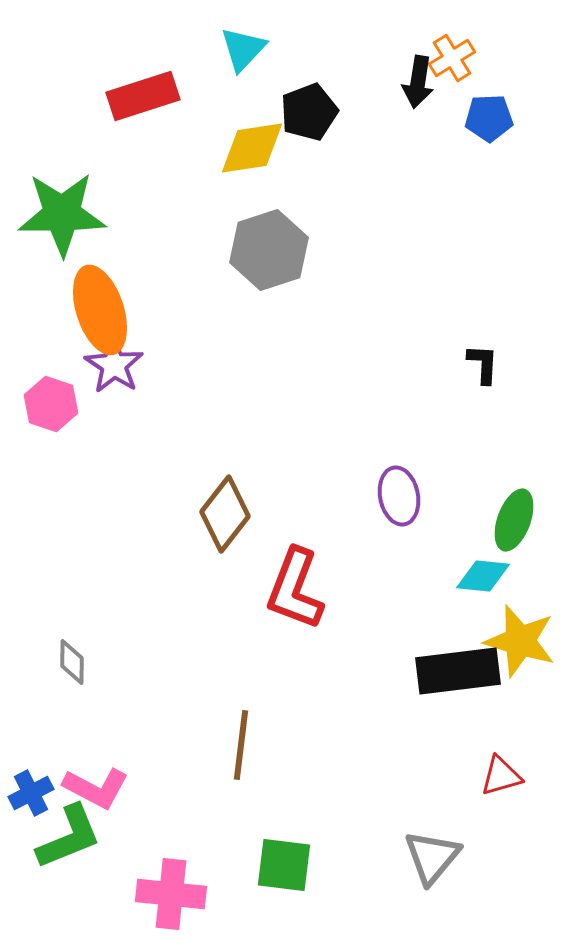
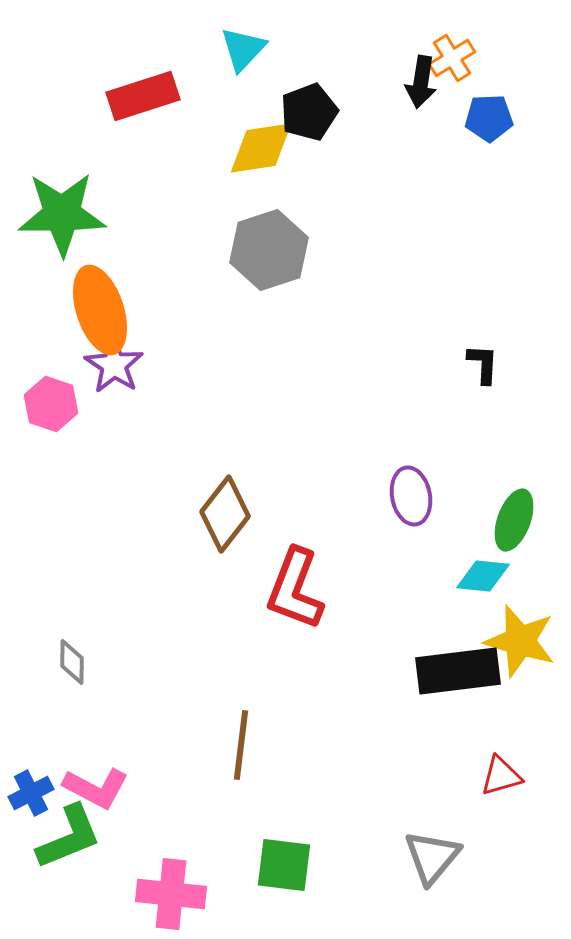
black arrow: moved 3 px right
yellow diamond: moved 9 px right
purple ellipse: moved 12 px right
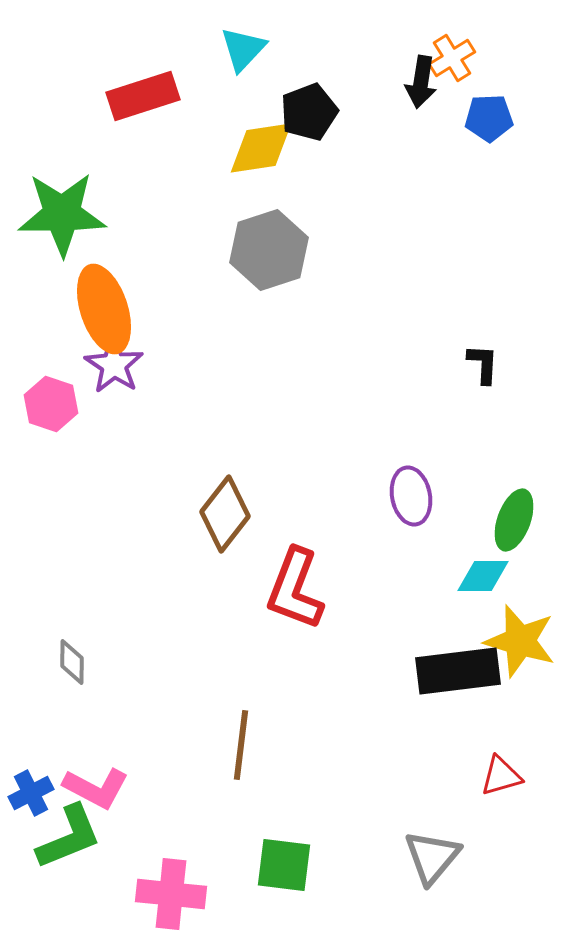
orange ellipse: moved 4 px right, 1 px up
cyan diamond: rotated 6 degrees counterclockwise
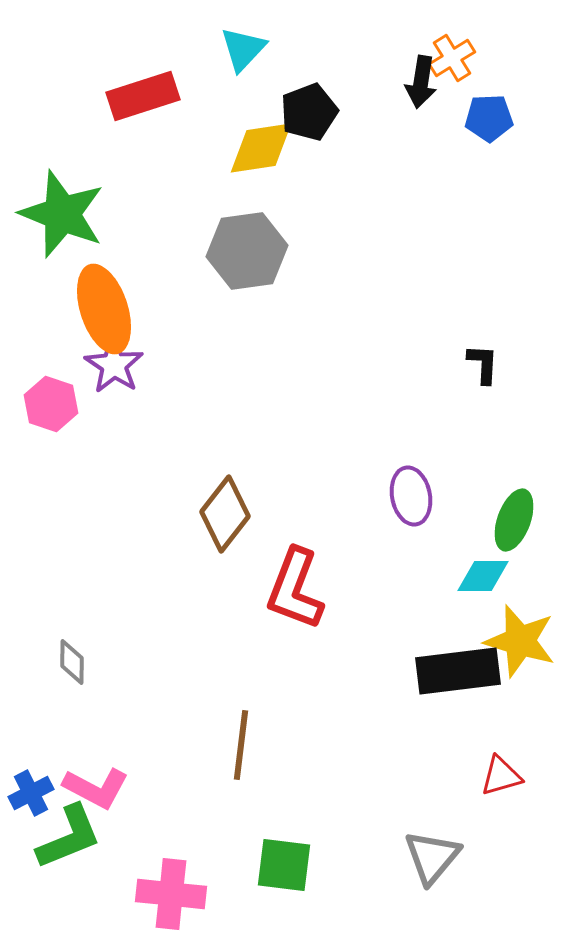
green star: rotated 22 degrees clockwise
gray hexagon: moved 22 px left, 1 px down; rotated 10 degrees clockwise
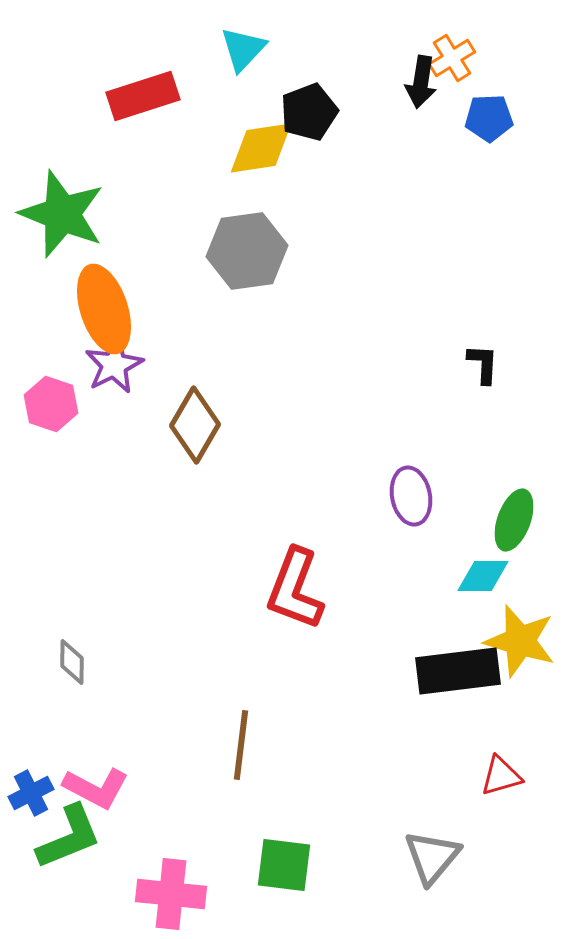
purple star: rotated 12 degrees clockwise
brown diamond: moved 30 px left, 89 px up; rotated 8 degrees counterclockwise
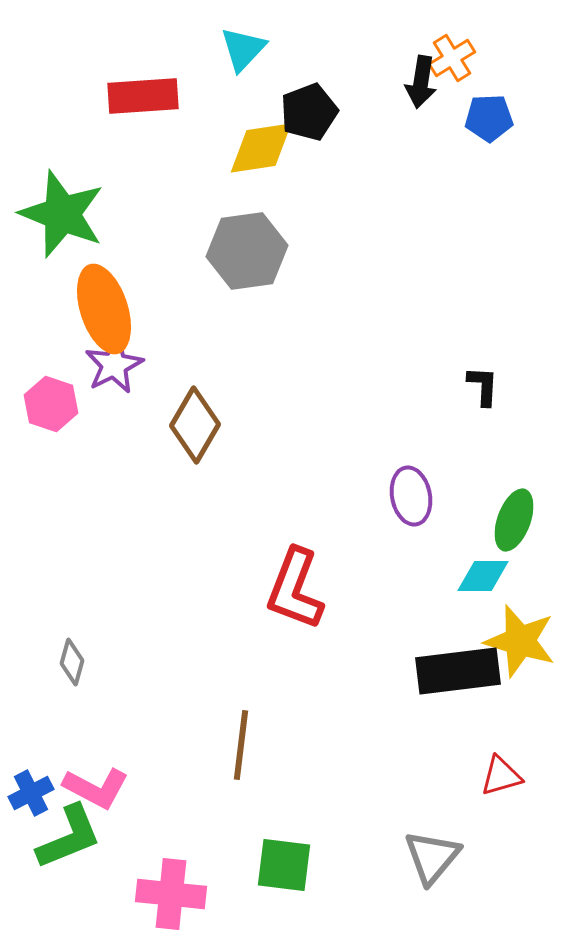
red rectangle: rotated 14 degrees clockwise
black L-shape: moved 22 px down
gray diamond: rotated 15 degrees clockwise
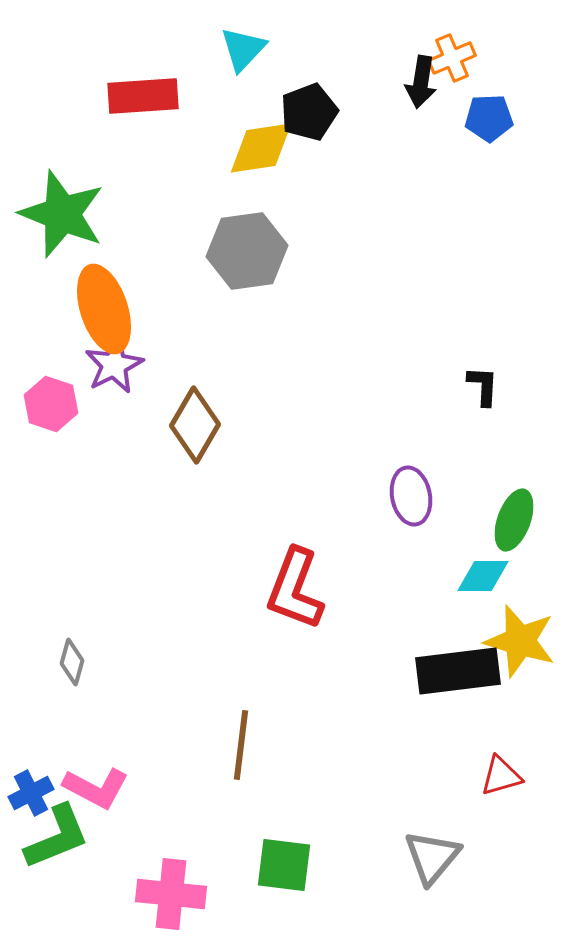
orange cross: rotated 9 degrees clockwise
green L-shape: moved 12 px left
